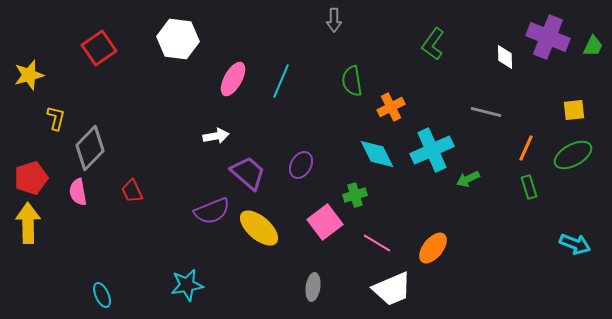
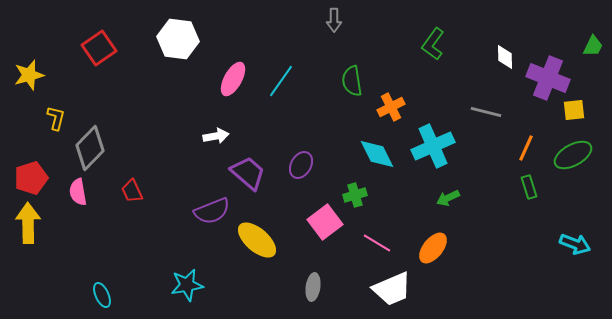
purple cross: moved 41 px down
cyan line: rotated 12 degrees clockwise
cyan cross: moved 1 px right, 4 px up
green arrow: moved 20 px left, 19 px down
yellow ellipse: moved 2 px left, 12 px down
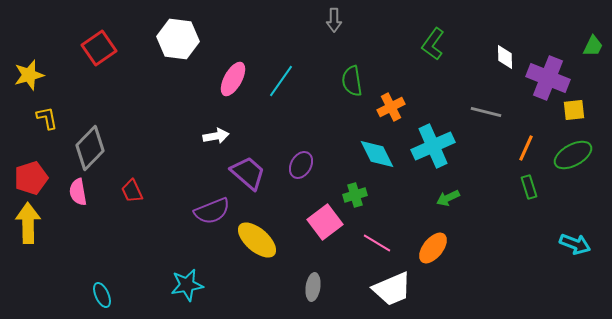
yellow L-shape: moved 9 px left; rotated 25 degrees counterclockwise
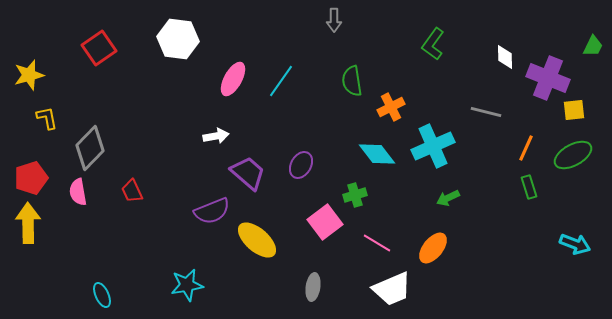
cyan diamond: rotated 12 degrees counterclockwise
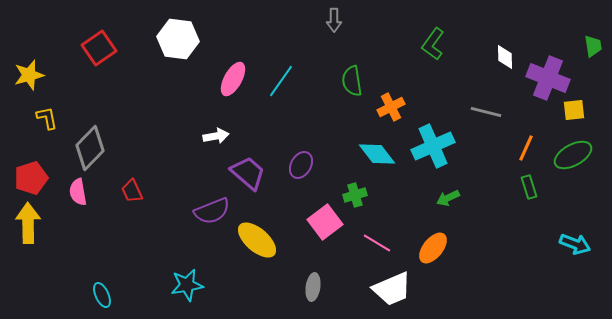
green trapezoid: rotated 35 degrees counterclockwise
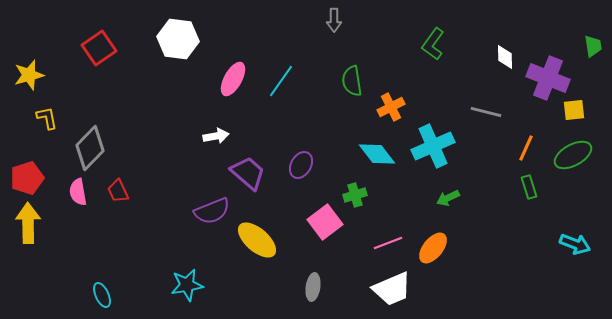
red pentagon: moved 4 px left
red trapezoid: moved 14 px left
pink line: moved 11 px right; rotated 52 degrees counterclockwise
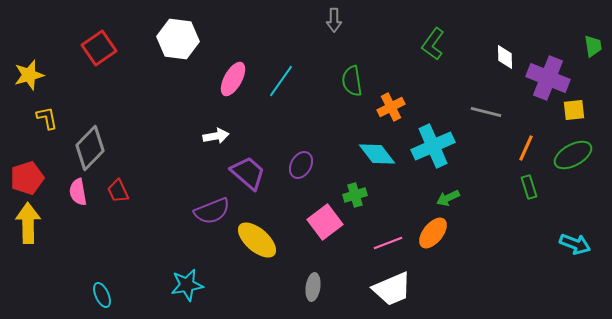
orange ellipse: moved 15 px up
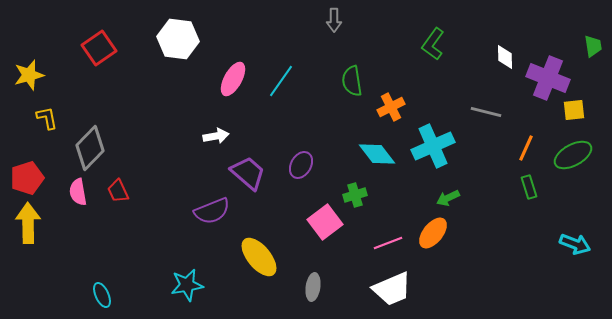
yellow ellipse: moved 2 px right, 17 px down; rotated 9 degrees clockwise
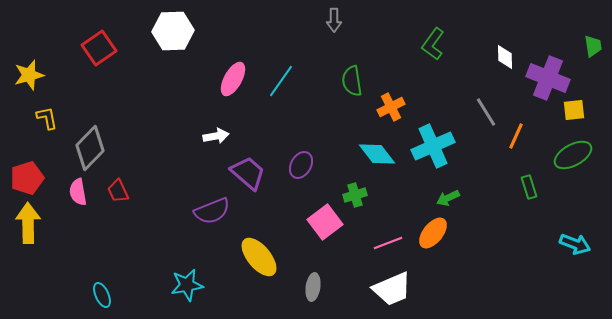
white hexagon: moved 5 px left, 8 px up; rotated 9 degrees counterclockwise
gray line: rotated 44 degrees clockwise
orange line: moved 10 px left, 12 px up
